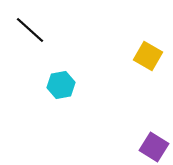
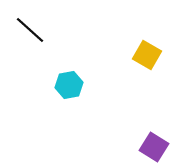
yellow square: moved 1 px left, 1 px up
cyan hexagon: moved 8 px right
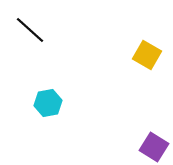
cyan hexagon: moved 21 px left, 18 px down
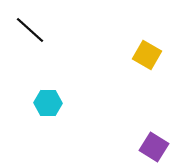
cyan hexagon: rotated 12 degrees clockwise
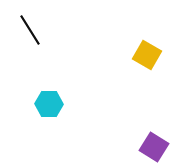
black line: rotated 16 degrees clockwise
cyan hexagon: moved 1 px right, 1 px down
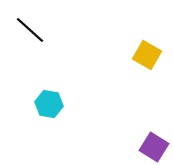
black line: rotated 16 degrees counterclockwise
cyan hexagon: rotated 8 degrees clockwise
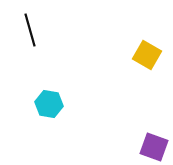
black line: rotated 32 degrees clockwise
purple square: rotated 12 degrees counterclockwise
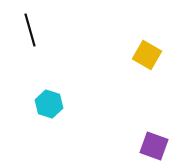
cyan hexagon: rotated 8 degrees clockwise
purple square: moved 1 px up
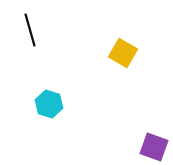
yellow square: moved 24 px left, 2 px up
purple square: moved 1 px down
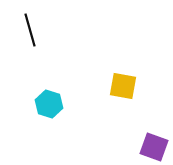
yellow square: moved 33 px down; rotated 20 degrees counterclockwise
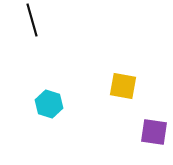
black line: moved 2 px right, 10 px up
purple square: moved 15 px up; rotated 12 degrees counterclockwise
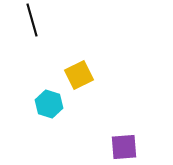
yellow square: moved 44 px left, 11 px up; rotated 36 degrees counterclockwise
purple square: moved 30 px left, 15 px down; rotated 12 degrees counterclockwise
